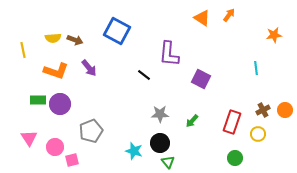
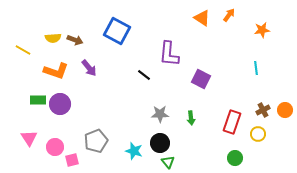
orange star: moved 12 px left, 5 px up
yellow line: rotated 49 degrees counterclockwise
green arrow: moved 1 px left, 3 px up; rotated 48 degrees counterclockwise
gray pentagon: moved 5 px right, 10 px down
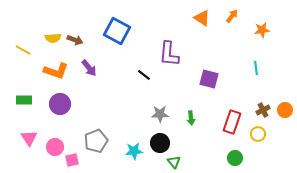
orange arrow: moved 3 px right, 1 px down
purple square: moved 8 px right; rotated 12 degrees counterclockwise
green rectangle: moved 14 px left
cyan star: rotated 24 degrees counterclockwise
green triangle: moved 6 px right
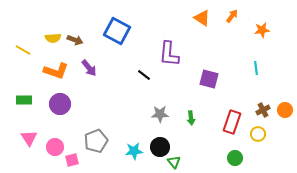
black circle: moved 4 px down
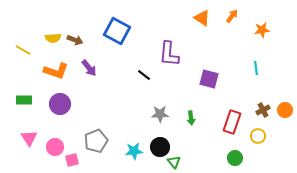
yellow circle: moved 2 px down
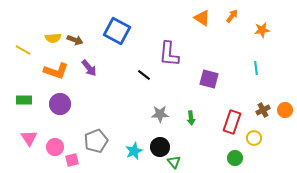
yellow circle: moved 4 px left, 2 px down
cyan star: rotated 18 degrees counterclockwise
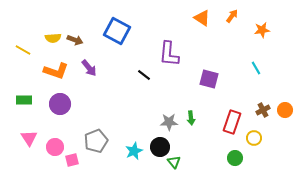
cyan line: rotated 24 degrees counterclockwise
gray star: moved 9 px right, 8 px down
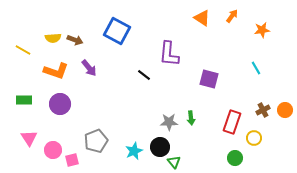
pink circle: moved 2 px left, 3 px down
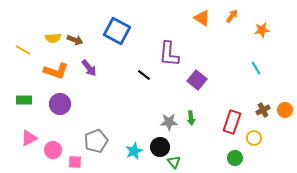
purple square: moved 12 px left, 1 px down; rotated 24 degrees clockwise
pink triangle: rotated 36 degrees clockwise
pink square: moved 3 px right, 2 px down; rotated 16 degrees clockwise
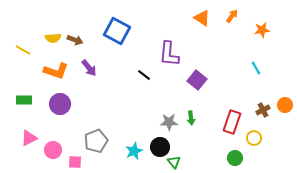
orange circle: moved 5 px up
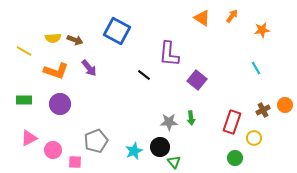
yellow line: moved 1 px right, 1 px down
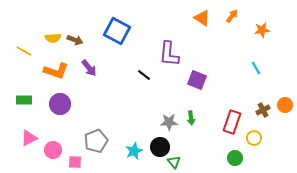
purple square: rotated 18 degrees counterclockwise
